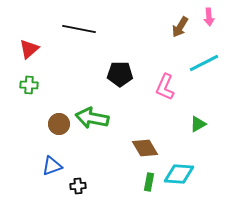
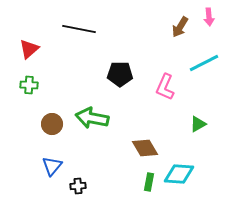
brown circle: moved 7 px left
blue triangle: rotated 30 degrees counterclockwise
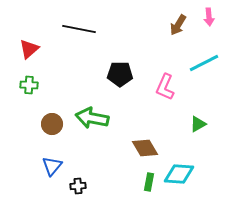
brown arrow: moved 2 px left, 2 px up
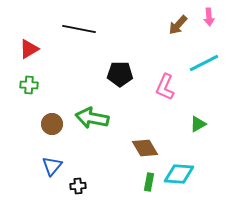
brown arrow: rotated 10 degrees clockwise
red triangle: rotated 10 degrees clockwise
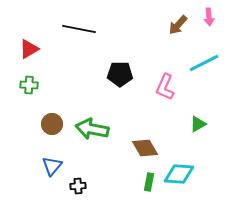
green arrow: moved 11 px down
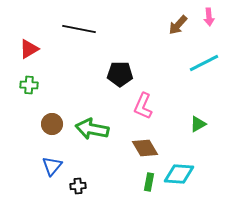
pink L-shape: moved 22 px left, 19 px down
